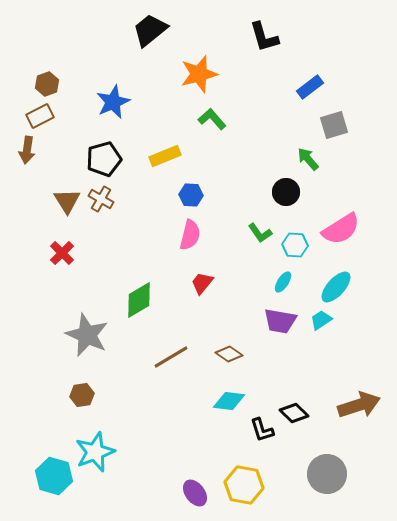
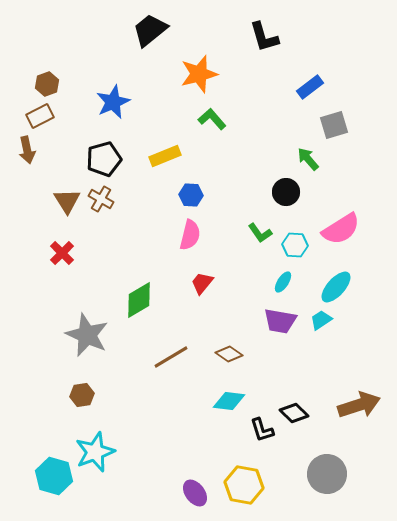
brown arrow at (27, 150): rotated 20 degrees counterclockwise
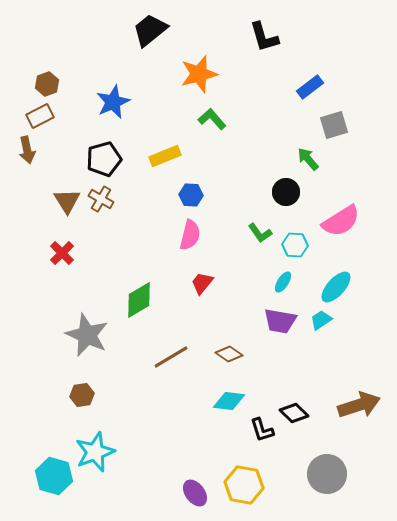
pink semicircle at (341, 229): moved 8 px up
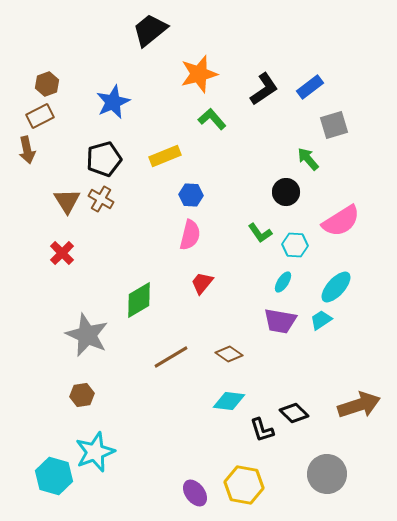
black L-shape at (264, 37): moved 52 px down; rotated 108 degrees counterclockwise
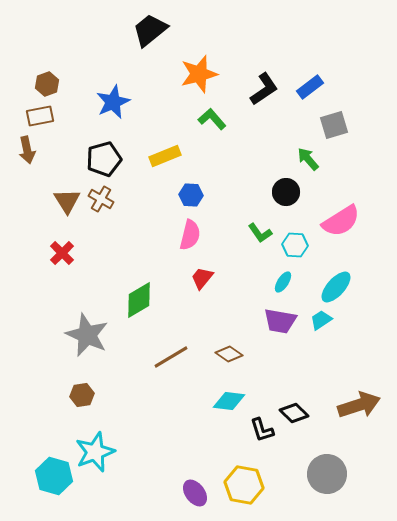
brown rectangle at (40, 116): rotated 16 degrees clockwise
red trapezoid at (202, 283): moved 5 px up
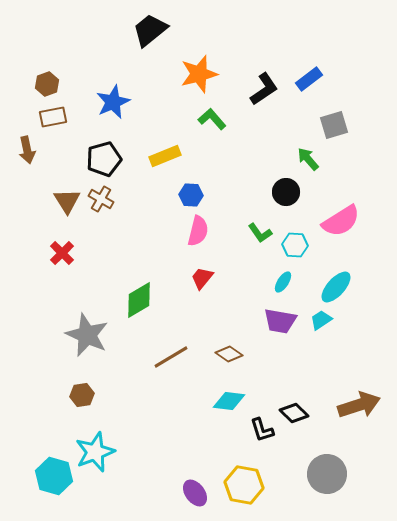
blue rectangle at (310, 87): moved 1 px left, 8 px up
brown rectangle at (40, 116): moved 13 px right, 1 px down
pink semicircle at (190, 235): moved 8 px right, 4 px up
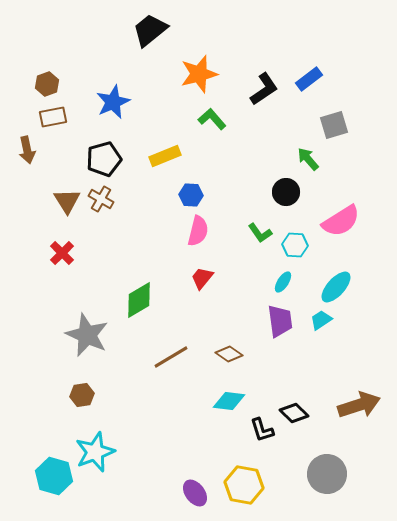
purple trapezoid at (280, 321): rotated 108 degrees counterclockwise
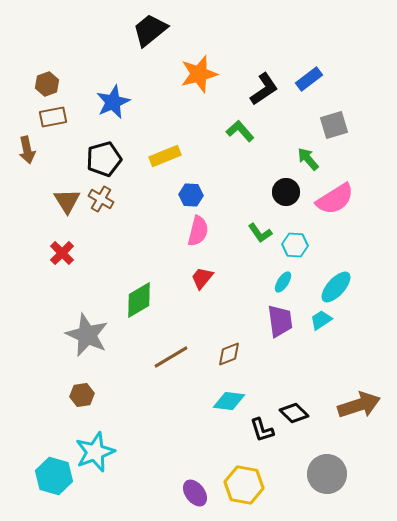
green L-shape at (212, 119): moved 28 px right, 12 px down
pink semicircle at (341, 221): moved 6 px left, 22 px up
brown diamond at (229, 354): rotated 56 degrees counterclockwise
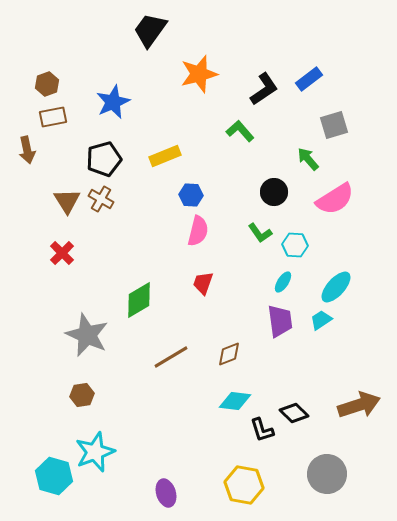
black trapezoid at (150, 30): rotated 15 degrees counterclockwise
black circle at (286, 192): moved 12 px left
red trapezoid at (202, 278): moved 1 px right, 5 px down; rotated 20 degrees counterclockwise
cyan diamond at (229, 401): moved 6 px right
purple ellipse at (195, 493): moved 29 px left; rotated 20 degrees clockwise
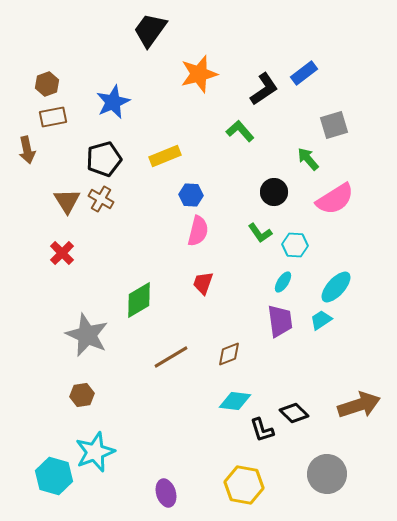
blue rectangle at (309, 79): moved 5 px left, 6 px up
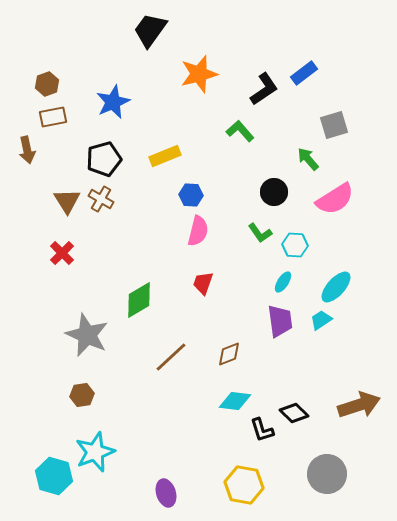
brown line at (171, 357): rotated 12 degrees counterclockwise
